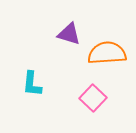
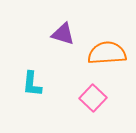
purple triangle: moved 6 px left
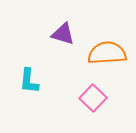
cyan L-shape: moved 3 px left, 3 px up
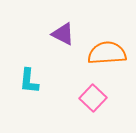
purple triangle: rotated 10 degrees clockwise
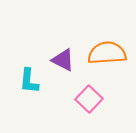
purple triangle: moved 26 px down
pink square: moved 4 px left, 1 px down
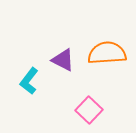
cyan L-shape: rotated 32 degrees clockwise
pink square: moved 11 px down
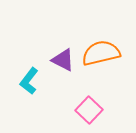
orange semicircle: moved 6 px left; rotated 9 degrees counterclockwise
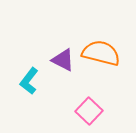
orange semicircle: rotated 27 degrees clockwise
pink square: moved 1 px down
